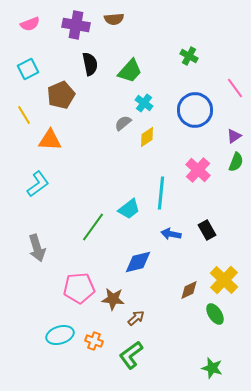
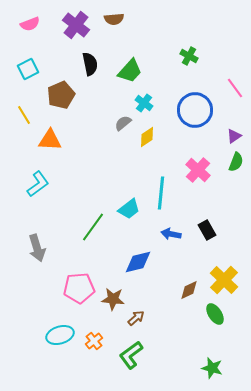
purple cross: rotated 28 degrees clockwise
orange cross: rotated 30 degrees clockwise
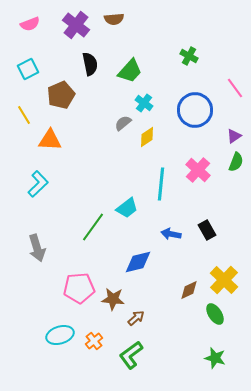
cyan L-shape: rotated 8 degrees counterclockwise
cyan line: moved 9 px up
cyan trapezoid: moved 2 px left, 1 px up
green star: moved 3 px right, 10 px up
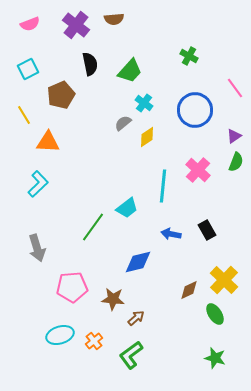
orange triangle: moved 2 px left, 2 px down
cyan line: moved 2 px right, 2 px down
pink pentagon: moved 7 px left, 1 px up
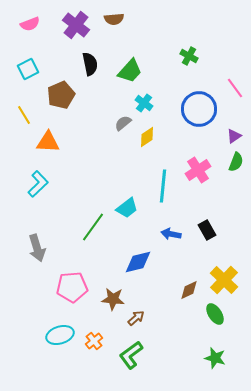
blue circle: moved 4 px right, 1 px up
pink cross: rotated 15 degrees clockwise
